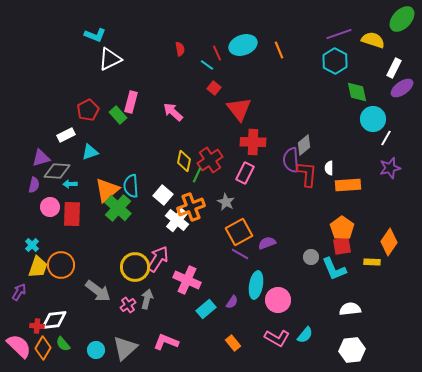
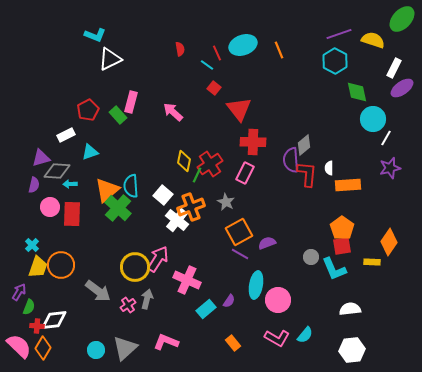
red cross at (210, 160): moved 4 px down
purple semicircle at (232, 302): moved 3 px left, 1 px up
green semicircle at (63, 344): moved 34 px left, 37 px up; rotated 119 degrees counterclockwise
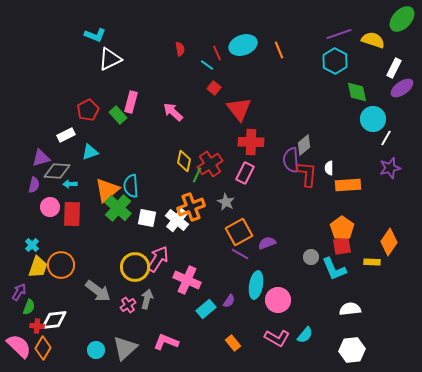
red cross at (253, 142): moved 2 px left
white square at (163, 195): moved 16 px left, 23 px down; rotated 30 degrees counterclockwise
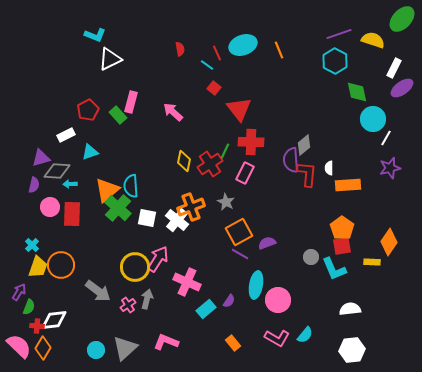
green line at (197, 175): moved 28 px right, 24 px up
pink cross at (187, 280): moved 2 px down
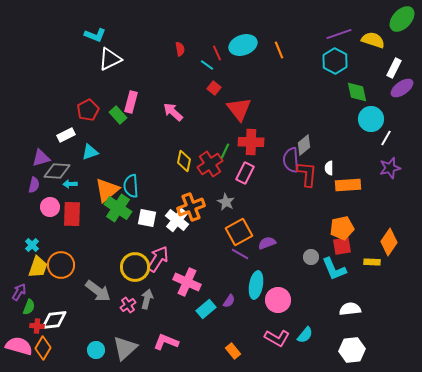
cyan circle at (373, 119): moved 2 px left
green cross at (118, 208): rotated 8 degrees counterclockwise
orange pentagon at (342, 228): rotated 25 degrees clockwise
orange rectangle at (233, 343): moved 8 px down
pink semicircle at (19, 346): rotated 28 degrees counterclockwise
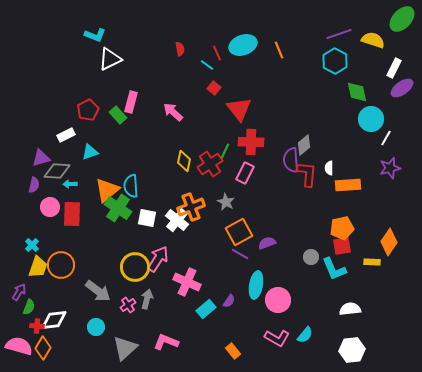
cyan circle at (96, 350): moved 23 px up
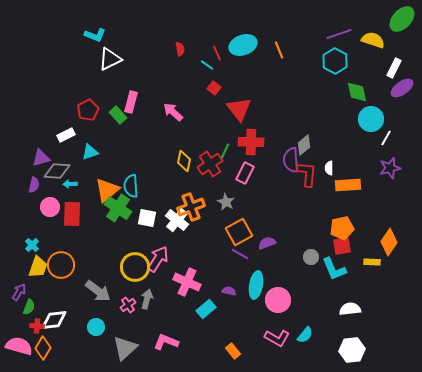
purple semicircle at (229, 301): moved 10 px up; rotated 112 degrees counterclockwise
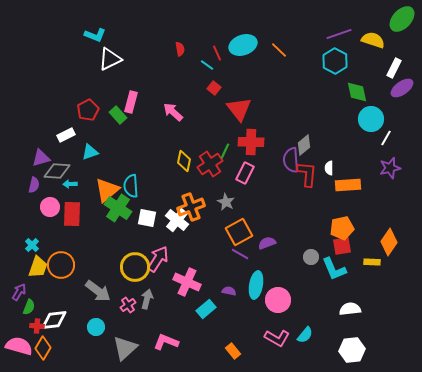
orange line at (279, 50): rotated 24 degrees counterclockwise
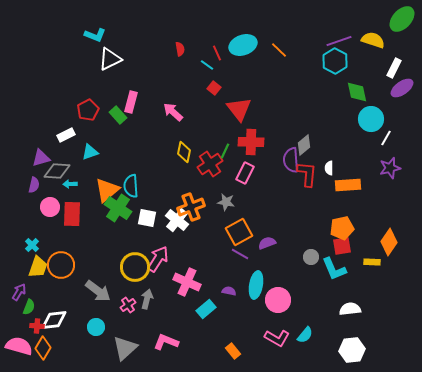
purple line at (339, 34): moved 7 px down
yellow diamond at (184, 161): moved 9 px up
gray star at (226, 202): rotated 18 degrees counterclockwise
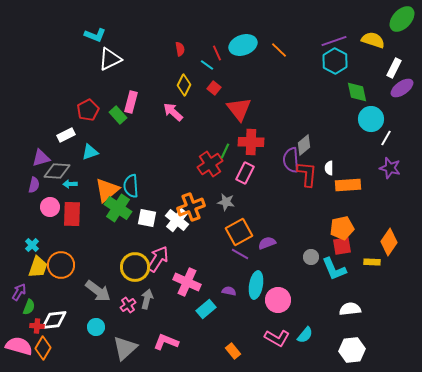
purple line at (339, 41): moved 5 px left
yellow diamond at (184, 152): moved 67 px up; rotated 15 degrees clockwise
purple star at (390, 168): rotated 30 degrees clockwise
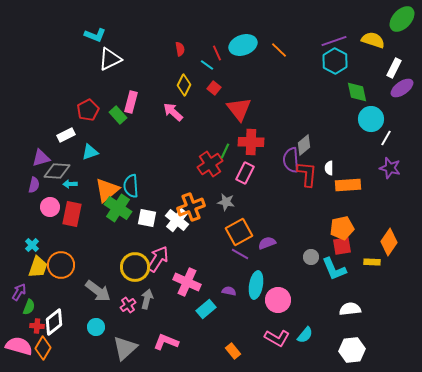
red rectangle at (72, 214): rotated 10 degrees clockwise
white diamond at (54, 320): moved 2 px down; rotated 32 degrees counterclockwise
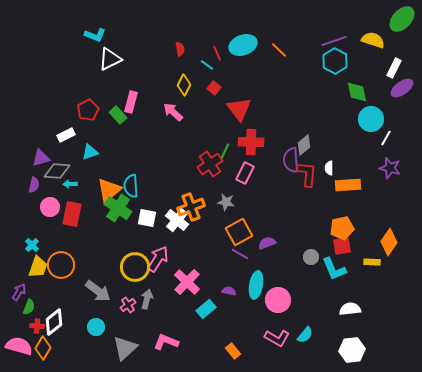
orange triangle at (107, 190): moved 2 px right
pink cross at (187, 282): rotated 20 degrees clockwise
